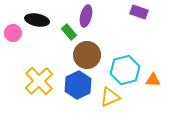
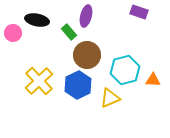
yellow triangle: moved 1 px down
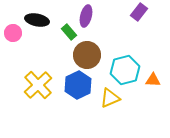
purple rectangle: rotated 72 degrees counterclockwise
yellow cross: moved 1 px left, 4 px down
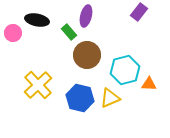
orange triangle: moved 4 px left, 4 px down
blue hexagon: moved 2 px right, 13 px down; rotated 20 degrees counterclockwise
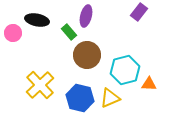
yellow cross: moved 2 px right
